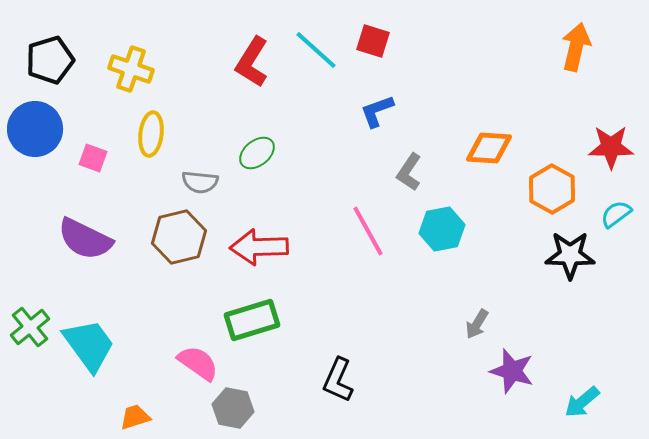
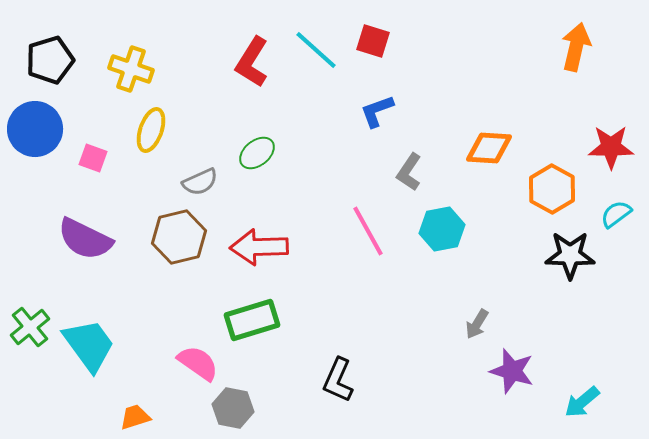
yellow ellipse: moved 4 px up; rotated 12 degrees clockwise
gray semicircle: rotated 30 degrees counterclockwise
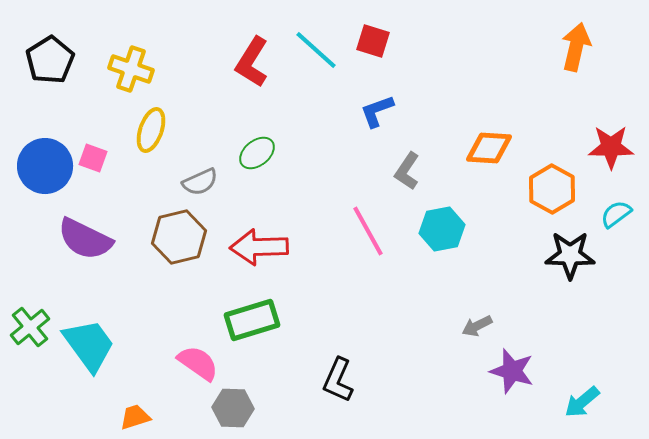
black pentagon: rotated 15 degrees counterclockwise
blue circle: moved 10 px right, 37 px down
gray L-shape: moved 2 px left, 1 px up
gray arrow: moved 2 px down; rotated 32 degrees clockwise
gray hexagon: rotated 9 degrees counterclockwise
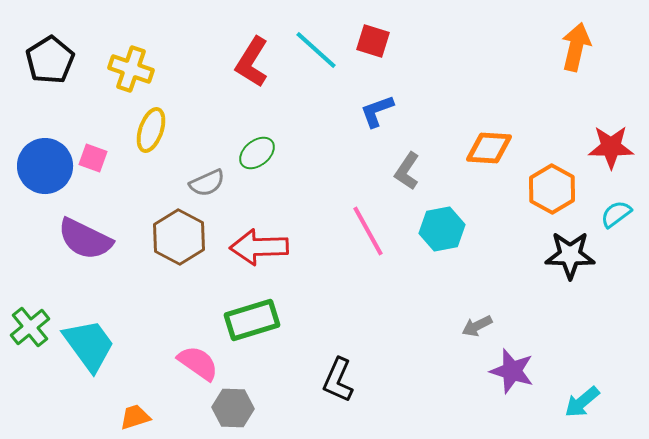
gray semicircle: moved 7 px right, 1 px down
brown hexagon: rotated 18 degrees counterclockwise
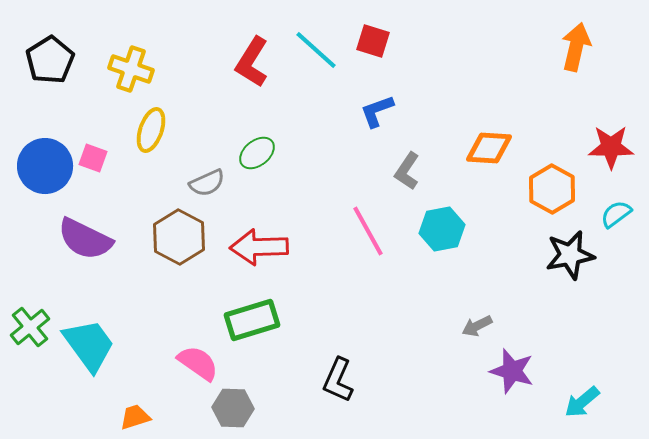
black star: rotated 12 degrees counterclockwise
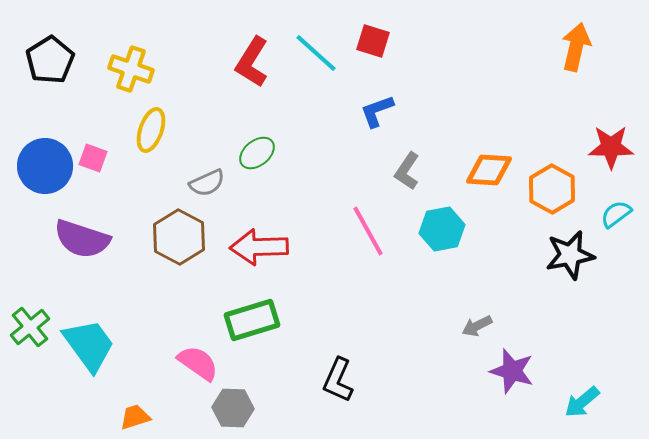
cyan line: moved 3 px down
orange diamond: moved 22 px down
purple semicircle: moved 3 px left; rotated 8 degrees counterclockwise
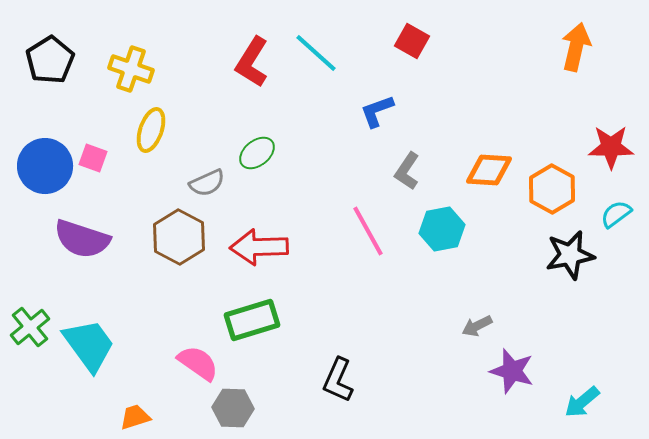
red square: moved 39 px right; rotated 12 degrees clockwise
